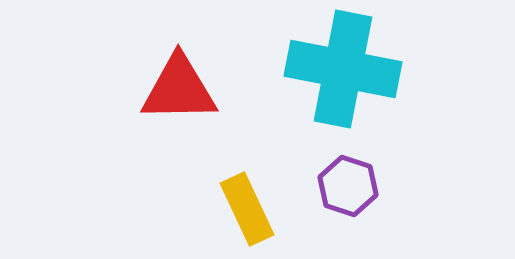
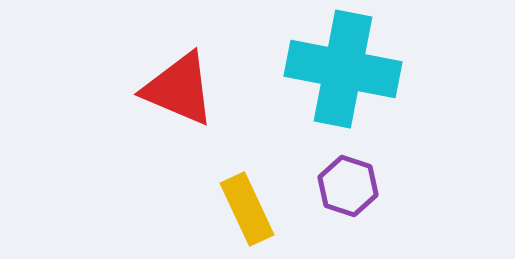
red triangle: rotated 24 degrees clockwise
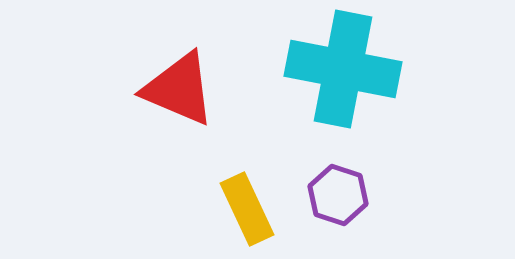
purple hexagon: moved 10 px left, 9 px down
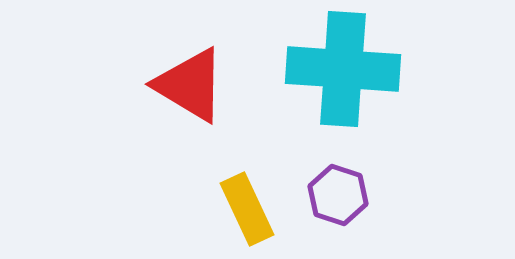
cyan cross: rotated 7 degrees counterclockwise
red triangle: moved 11 px right, 4 px up; rotated 8 degrees clockwise
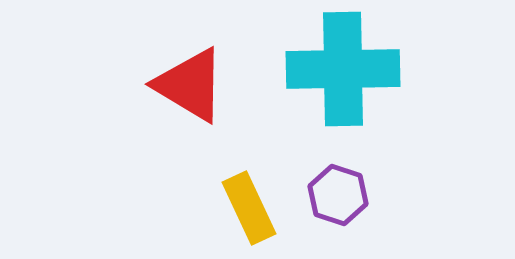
cyan cross: rotated 5 degrees counterclockwise
yellow rectangle: moved 2 px right, 1 px up
